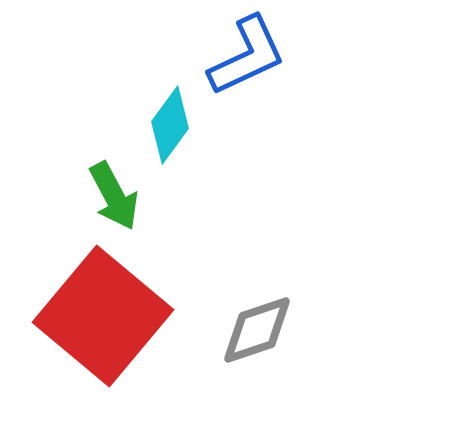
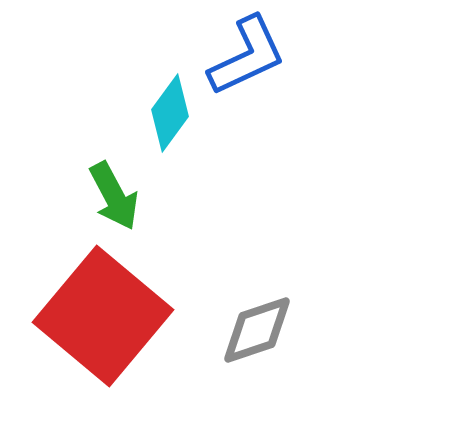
cyan diamond: moved 12 px up
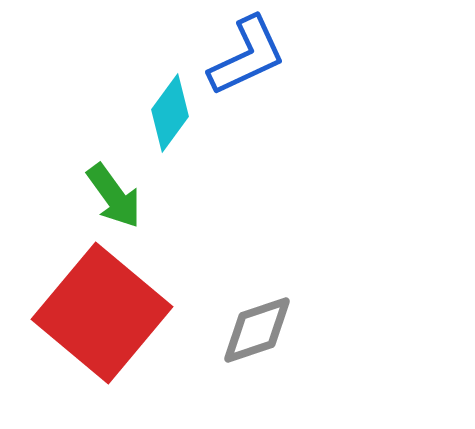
green arrow: rotated 8 degrees counterclockwise
red square: moved 1 px left, 3 px up
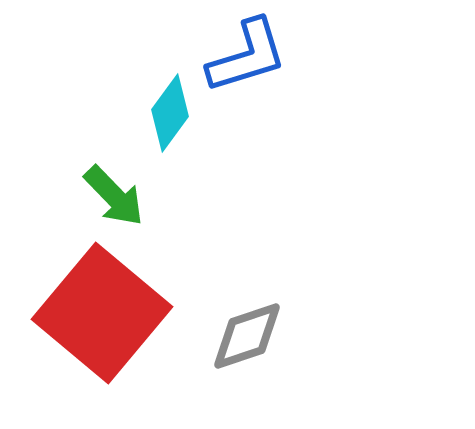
blue L-shape: rotated 8 degrees clockwise
green arrow: rotated 8 degrees counterclockwise
gray diamond: moved 10 px left, 6 px down
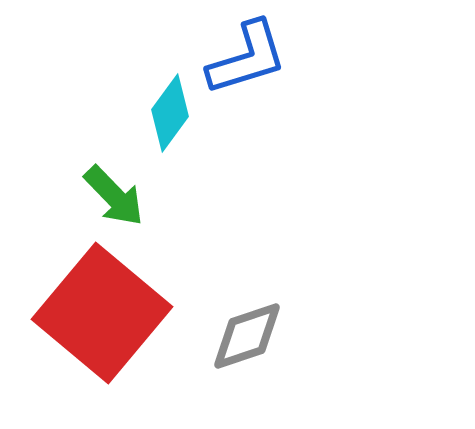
blue L-shape: moved 2 px down
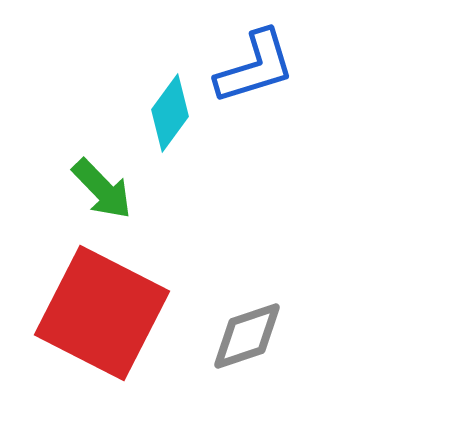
blue L-shape: moved 8 px right, 9 px down
green arrow: moved 12 px left, 7 px up
red square: rotated 13 degrees counterclockwise
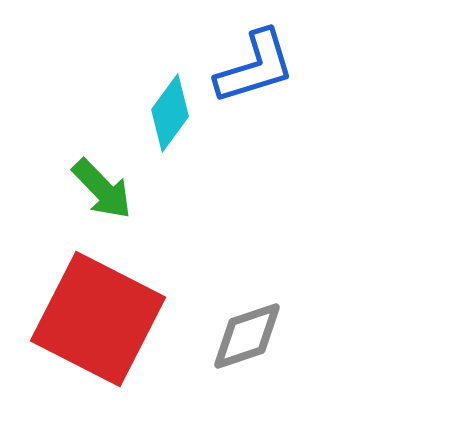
red square: moved 4 px left, 6 px down
